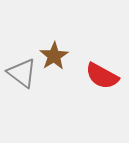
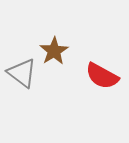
brown star: moved 5 px up
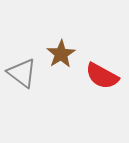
brown star: moved 7 px right, 3 px down
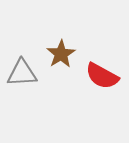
gray triangle: rotated 40 degrees counterclockwise
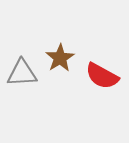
brown star: moved 1 px left, 4 px down
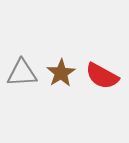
brown star: moved 1 px right, 15 px down
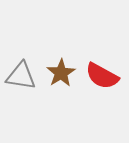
gray triangle: moved 1 px left, 3 px down; rotated 12 degrees clockwise
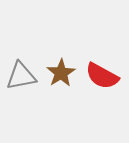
gray triangle: rotated 20 degrees counterclockwise
